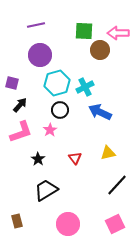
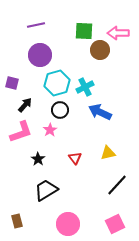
black arrow: moved 5 px right
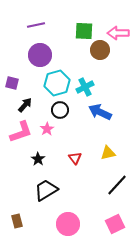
pink star: moved 3 px left, 1 px up
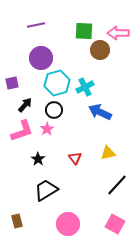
purple circle: moved 1 px right, 3 px down
purple square: rotated 24 degrees counterclockwise
black circle: moved 6 px left
pink L-shape: moved 1 px right, 1 px up
pink square: rotated 36 degrees counterclockwise
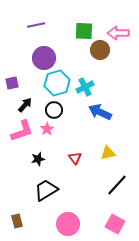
purple circle: moved 3 px right
black star: rotated 24 degrees clockwise
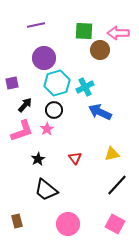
yellow triangle: moved 4 px right, 1 px down
black star: rotated 16 degrees counterclockwise
black trapezoid: rotated 110 degrees counterclockwise
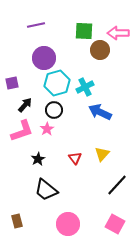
yellow triangle: moved 10 px left; rotated 35 degrees counterclockwise
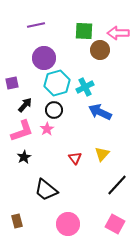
black star: moved 14 px left, 2 px up
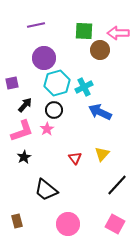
cyan cross: moved 1 px left
